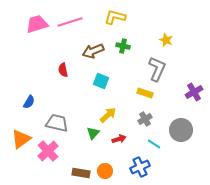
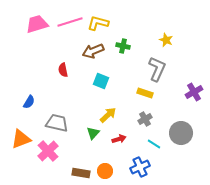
yellow L-shape: moved 17 px left, 6 px down
gray circle: moved 3 px down
orange triangle: rotated 15 degrees clockwise
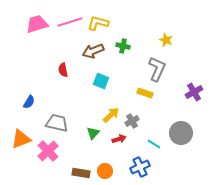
yellow arrow: moved 3 px right
gray cross: moved 13 px left, 2 px down
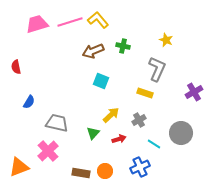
yellow L-shape: moved 3 px up; rotated 35 degrees clockwise
red semicircle: moved 47 px left, 3 px up
gray cross: moved 7 px right, 1 px up
orange triangle: moved 2 px left, 28 px down
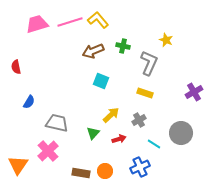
gray L-shape: moved 8 px left, 6 px up
orange triangle: moved 1 px left, 2 px up; rotated 35 degrees counterclockwise
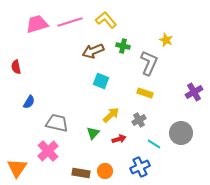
yellow L-shape: moved 8 px right
orange triangle: moved 1 px left, 3 px down
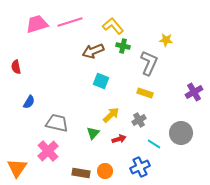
yellow L-shape: moved 7 px right, 6 px down
yellow star: rotated 16 degrees counterclockwise
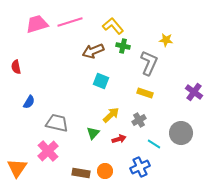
purple cross: rotated 24 degrees counterclockwise
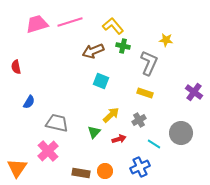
green triangle: moved 1 px right, 1 px up
